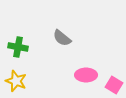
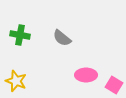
green cross: moved 2 px right, 12 px up
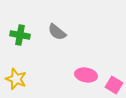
gray semicircle: moved 5 px left, 6 px up
pink ellipse: rotated 10 degrees clockwise
yellow star: moved 2 px up
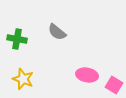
green cross: moved 3 px left, 4 px down
pink ellipse: moved 1 px right
yellow star: moved 7 px right
